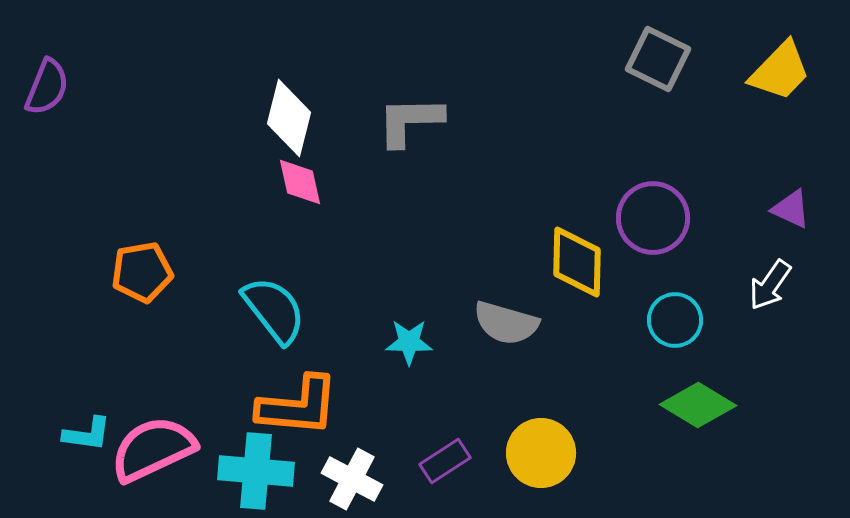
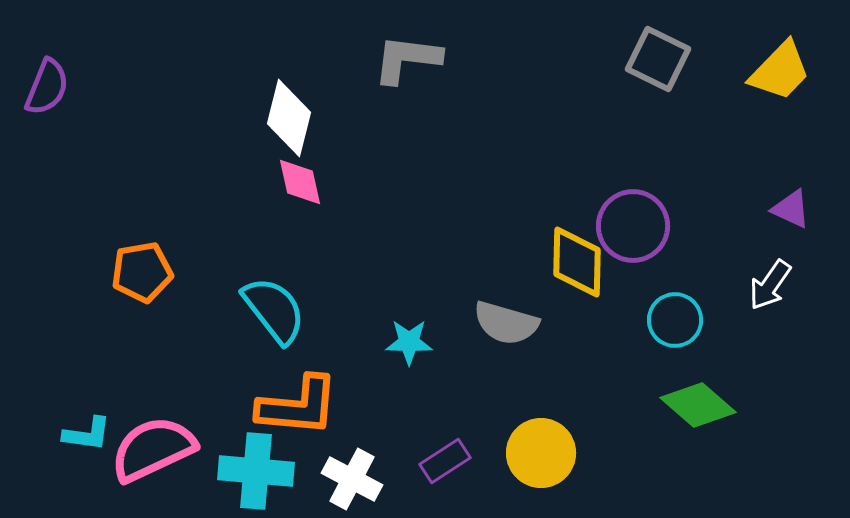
gray L-shape: moved 3 px left, 62 px up; rotated 8 degrees clockwise
purple circle: moved 20 px left, 8 px down
green diamond: rotated 10 degrees clockwise
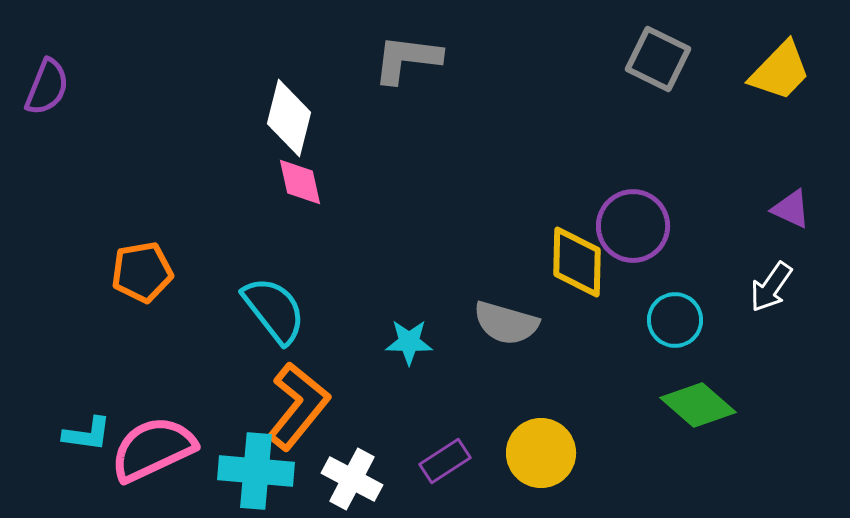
white arrow: moved 1 px right, 2 px down
orange L-shape: rotated 56 degrees counterclockwise
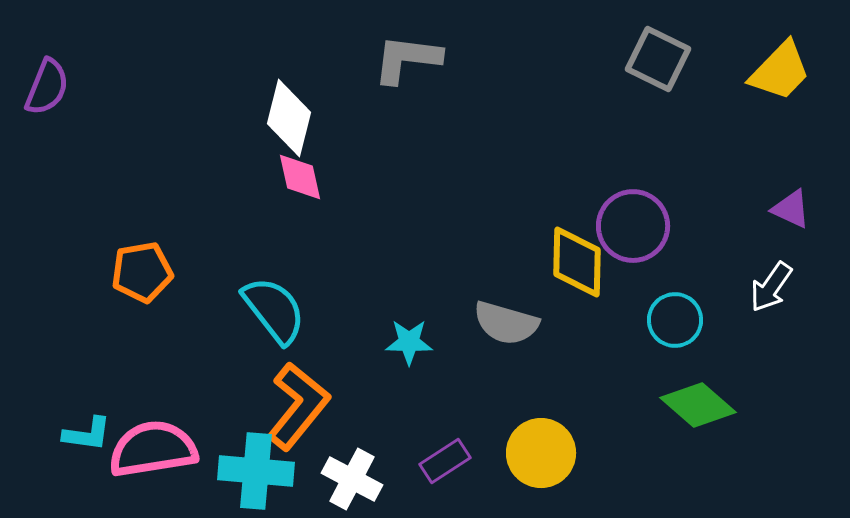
pink diamond: moved 5 px up
pink semicircle: rotated 16 degrees clockwise
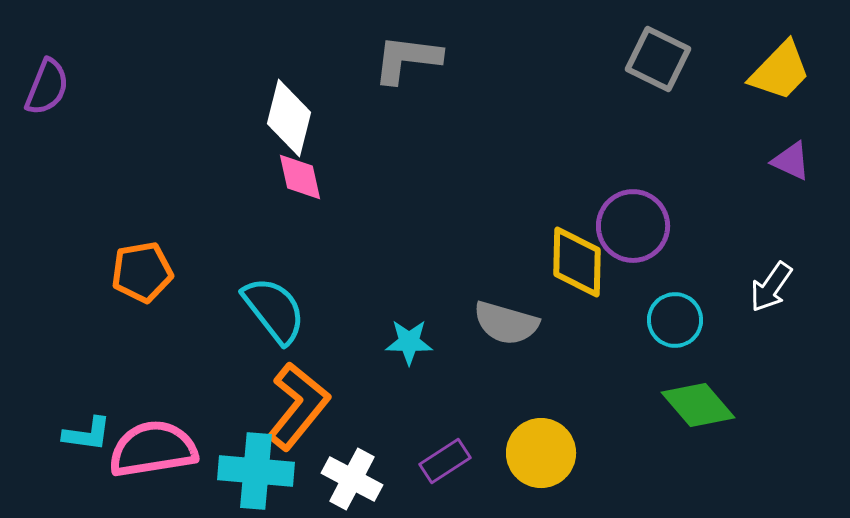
purple triangle: moved 48 px up
green diamond: rotated 8 degrees clockwise
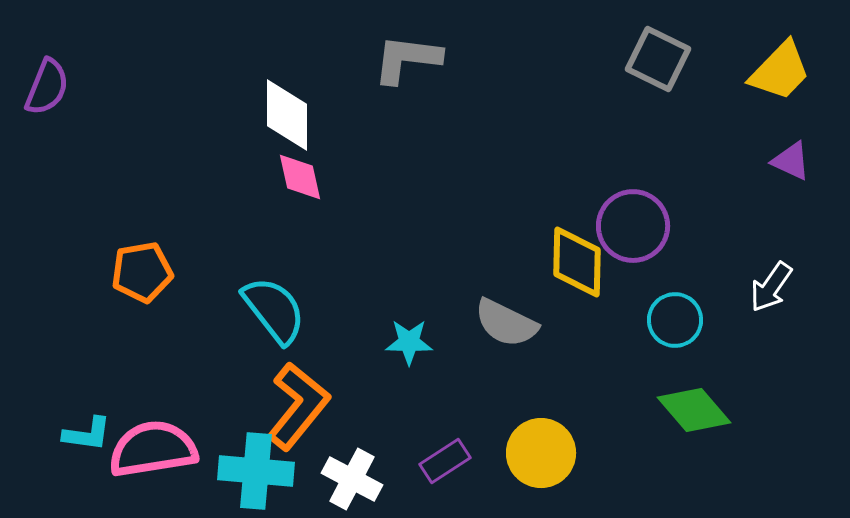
white diamond: moved 2 px left, 3 px up; rotated 14 degrees counterclockwise
gray semicircle: rotated 10 degrees clockwise
green diamond: moved 4 px left, 5 px down
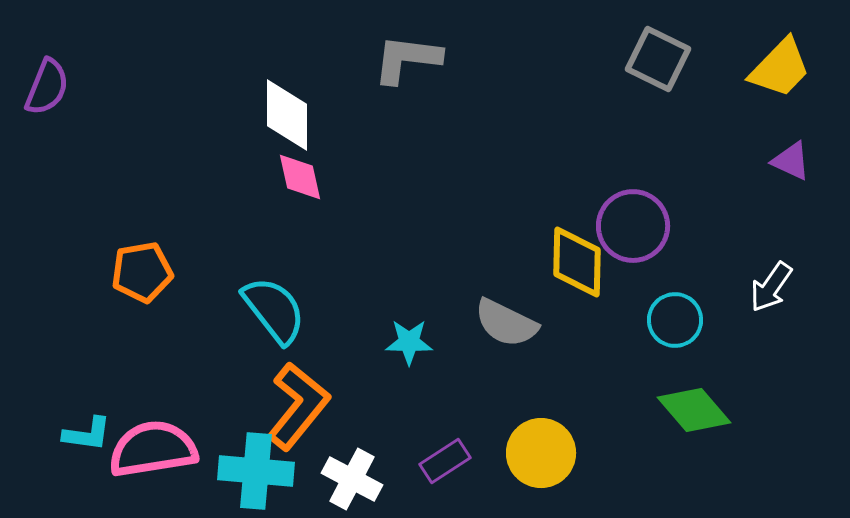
yellow trapezoid: moved 3 px up
